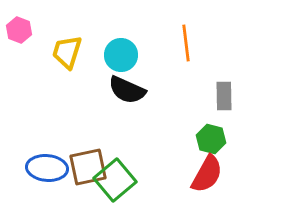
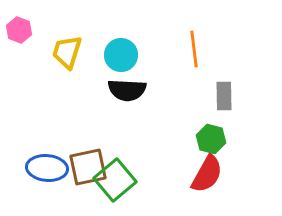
orange line: moved 8 px right, 6 px down
black semicircle: rotated 21 degrees counterclockwise
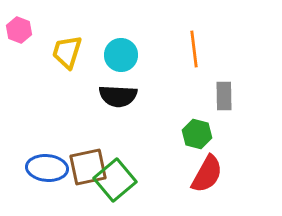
black semicircle: moved 9 px left, 6 px down
green hexagon: moved 14 px left, 5 px up
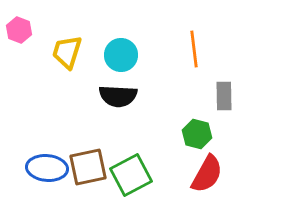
green square: moved 16 px right, 5 px up; rotated 12 degrees clockwise
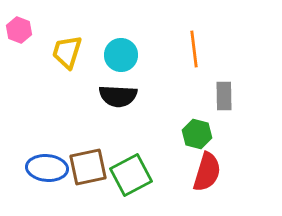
red semicircle: moved 2 px up; rotated 12 degrees counterclockwise
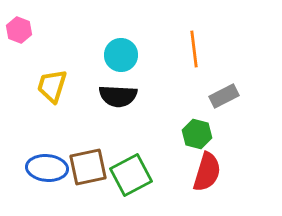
yellow trapezoid: moved 15 px left, 34 px down
gray rectangle: rotated 64 degrees clockwise
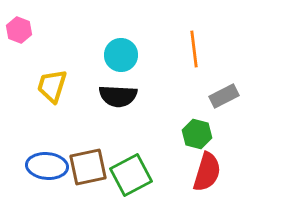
blue ellipse: moved 2 px up
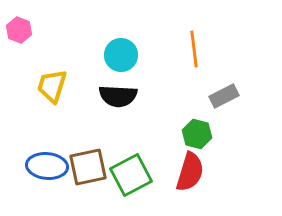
red semicircle: moved 17 px left
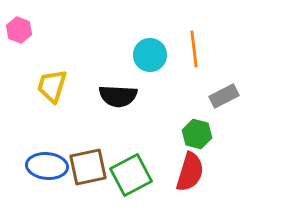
cyan circle: moved 29 px right
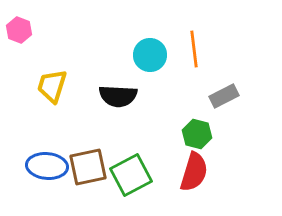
red semicircle: moved 4 px right
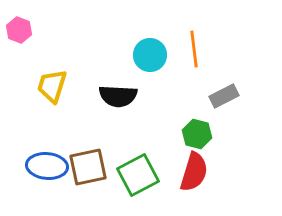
green square: moved 7 px right
